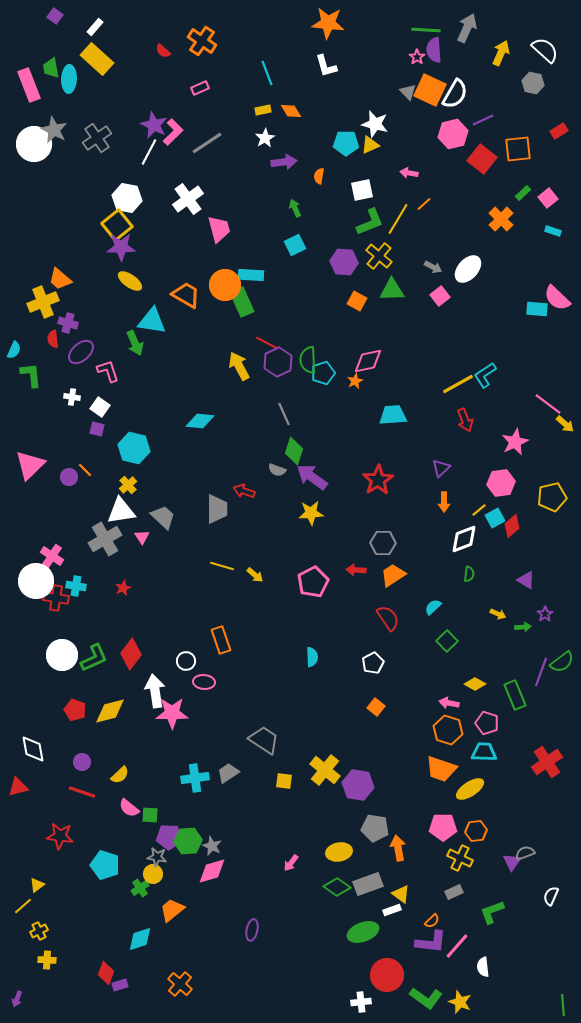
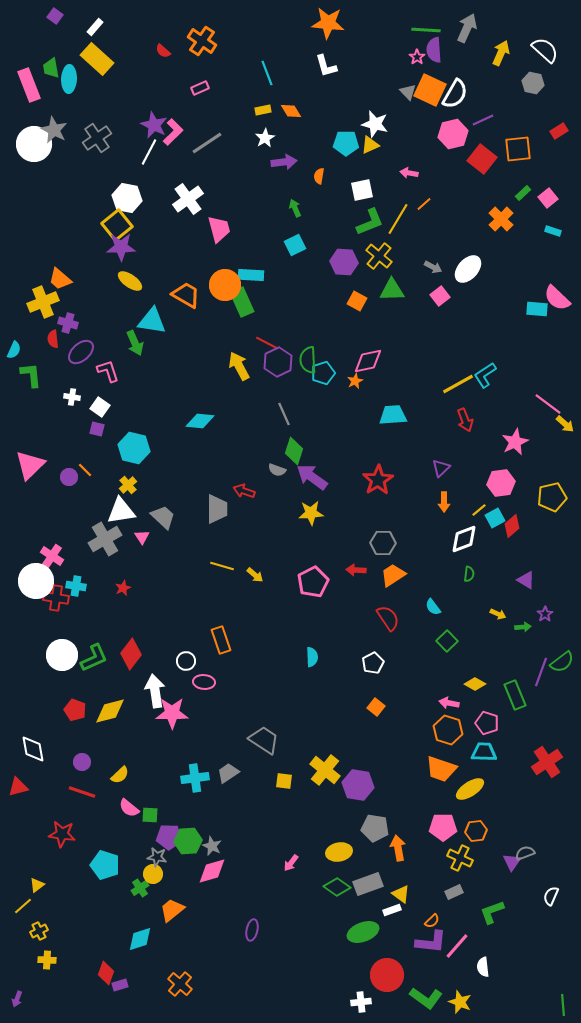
cyan semicircle at (433, 607): rotated 84 degrees counterclockwise
red star at (60, 836): moved 2 px right, 2 px up
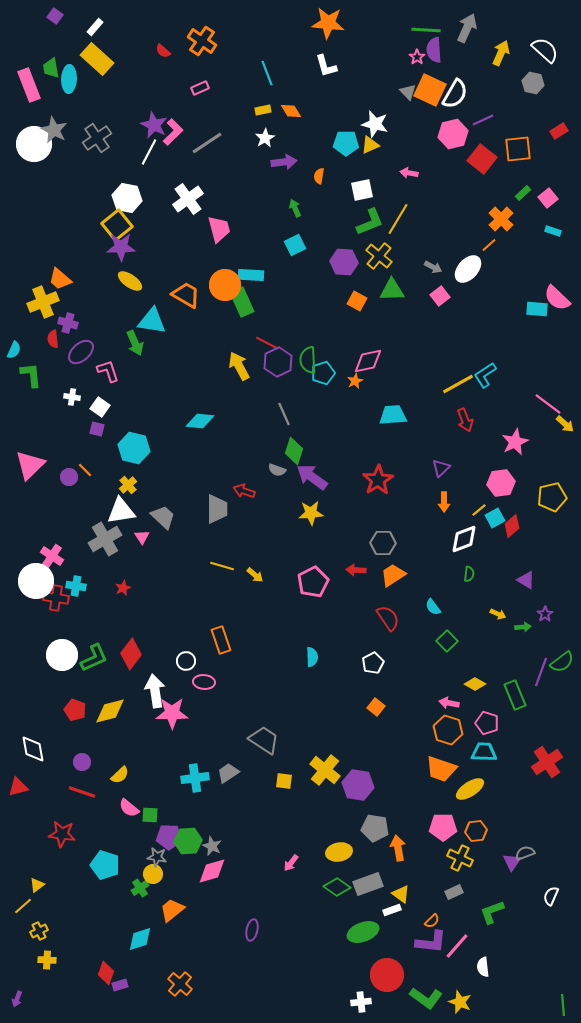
orange line at (424, 204): moved 65 px right, 41 px down
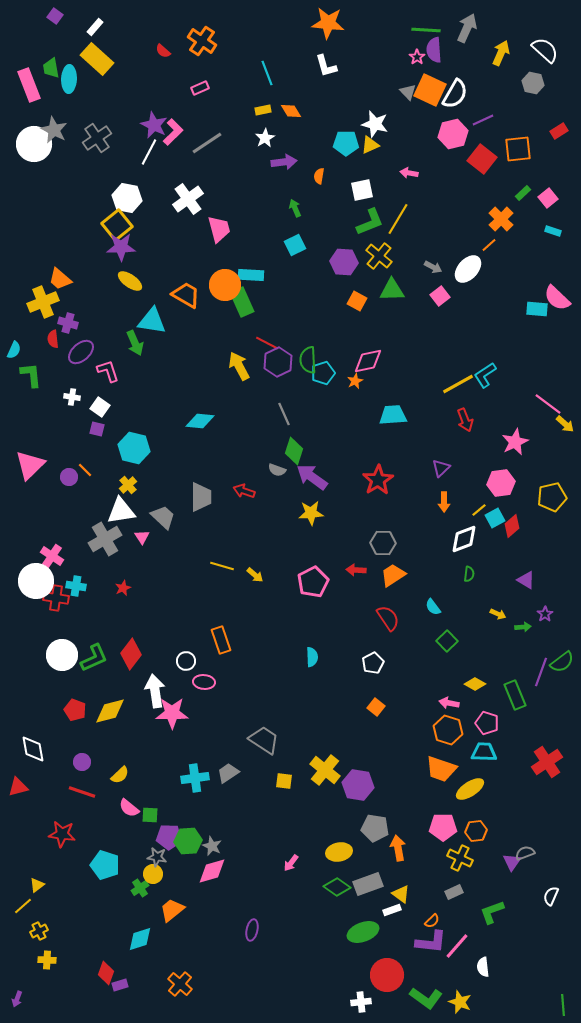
gray trapezoid at (217, 509): moved 16 px left, 12 px up
